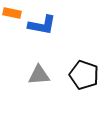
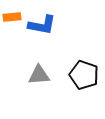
orange rectangle: moved 4 px down; rotated 18 degrees counterclockwise
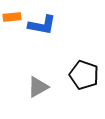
gray triangle: moved 1 px left, 12 px down; rotated 25 degrees counterclockwise
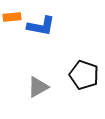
blue L-shape: moved 1 px left, 1 px down
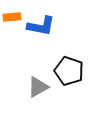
black pentagon: moved 15 px left, 4 px up
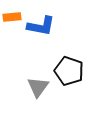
gray triangle: rotated 25 degrees counterclockwise
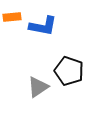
blue L-shape: moved 2 px right
gray triangle: rotated 20 degrees clockwise
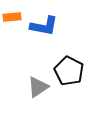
blue L-shape: moved 1 px right
black pentagon: rotated 8 degrees clockwise
